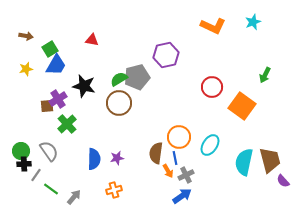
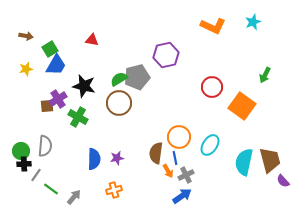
green cross: moved 11 px right, 7 px up; rotated 18 degrees counterclockwise
gray semicircle: moved 4 px left, 5 px up; rotated 40 degrees clockwise
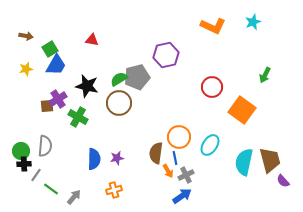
black star: moved 3 px right
orange square: moved 4 px down
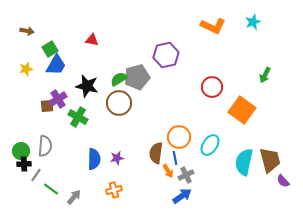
brown arrow: moved 1 px right, 5 px up
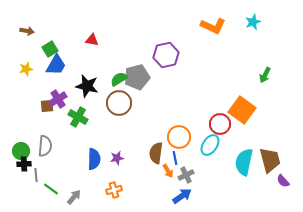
red circle: moved 8 px right, 37 px down
gray line: rotated 40 degrees counterclockwise
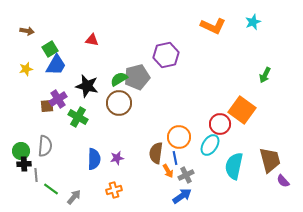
cyan semicircle: moved 10 px left, 4 px down
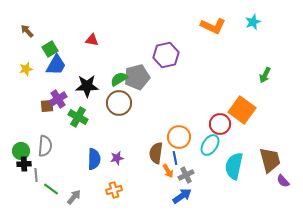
brown arrow: rotated 144 degrees counterclockwise
black star: rotated 15 degrees counterclockwise
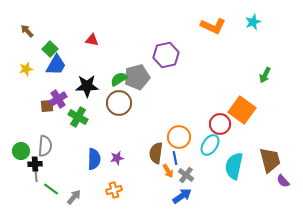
green square: rotated 14 degrees counterclockwise
black cross: moved 11 px right
gray cross: rotated 28 degrees counterclockwise
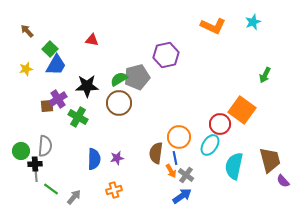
orange arrow: moved 3 px right
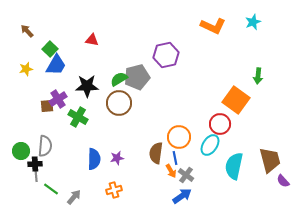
green arrow: moved 7 px left, 1 px down; rotated 21 degrees counterclockwise
orange square: moved 6 px left, 10 px up
